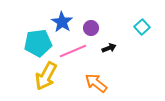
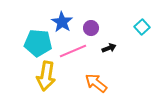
cyan pentagon: rotated 12 degrees clockwise
yellow arrow: rotated 20 degrees counterclockwise
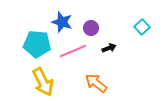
blue star: rotated 15 degrees counterclockwise
cyan pentagon: moved 1 px left, 1 px down
yellow arrow: moved 3 px left, 6 px down; rotated 36 degrees counterclockwise
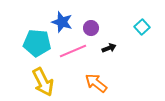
cyan pentagon: moved 1 px up
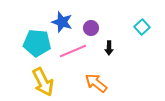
black arrow: rotated 112 degrees clockwise
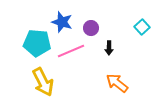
pink line: moved 2 px left
orange arrow: moved 21 px right
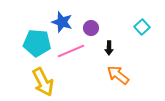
orange arrow: moved 1 px right, 8 px up
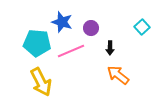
black arrow: moved 1 px right
yellow arrow: moved 2 px left
